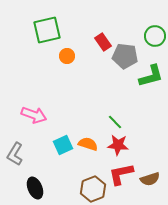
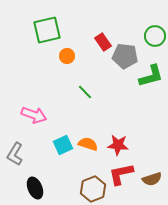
green line: moved 30 px left, 30 px up
brown semicircle: moved 2 px right
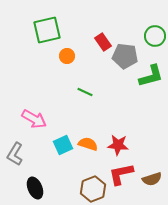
green line: rotated 21 degrees counterclockwise
pink arrow: moved 4 px down; rotated 10 degrees clockwise
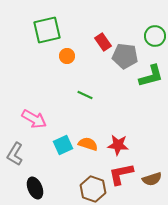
green line: moved 3 px down
brown hexagon: rotated 20 degrees counterclockwise
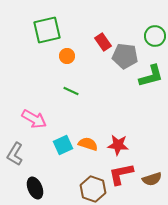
green line: moved 14 px left, 4 px up
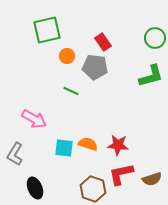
green circle: moved 2 px down
gray pentagon: moved 30 px left, 11 px down
cyan square: moved 1 px right, 3 px down; rotated 30 degrees clockwise
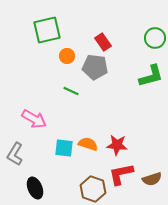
red star: moved 1 px left
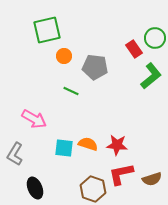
red rectangle: moved 31 px right, 7 px down
orange circle: moved 3 px left
green L-shape: rotated 24 degrees counterclockwise
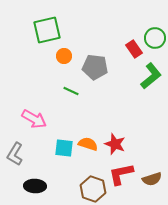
red star: moved 2 px left, 1 px up; rotated 15 degrees clockwise
black ellipse: moved 2 px up; rotated 65 degrees counterclockwise
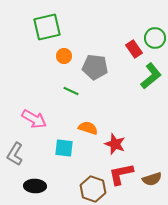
green square: moved 3 px up
orange semicircle: moved 16 px up
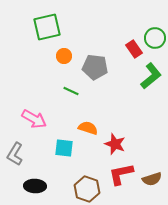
brown hexagon: moved 6 px left
